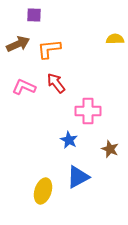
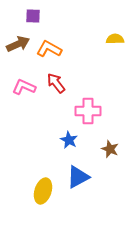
purple square: moved 1 px left, 1 px down
orange L-shape: rotated 35 degrees clockwise
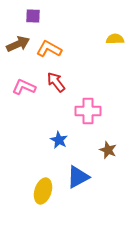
red arrow: moved 1 px up
blue star: moved 10 px left
brown star: moved 2 px left, 1 px down
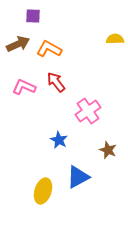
pink cross: rotated 35 degrees counterclockwise
